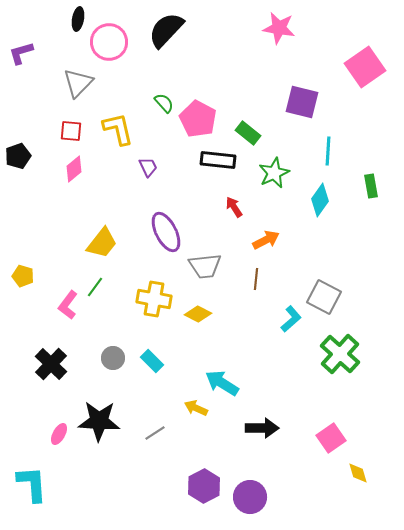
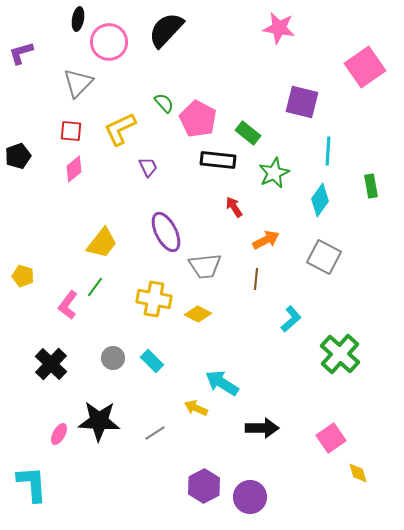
yellow L-shape at (118, 129): moved 2 px right; rotated 102 degrees counterclockwise
gray square at (324, 297): moved 40 px up
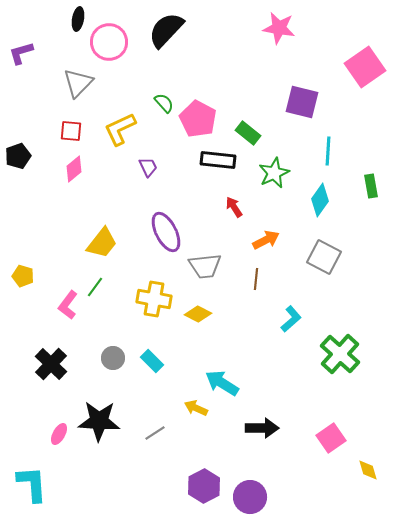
yellow diamond at (358, 473): moved 10 px right, 3 px up
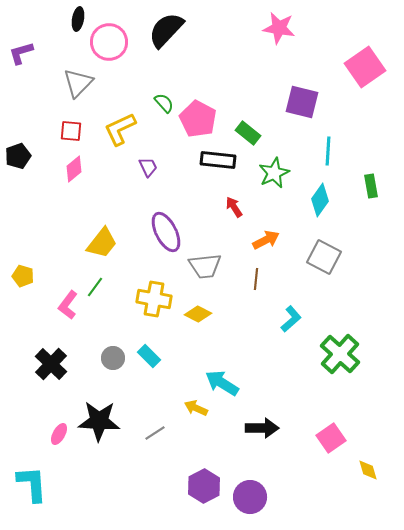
cyan rectangle at (152, 361): moved 3 px left, 5 px up
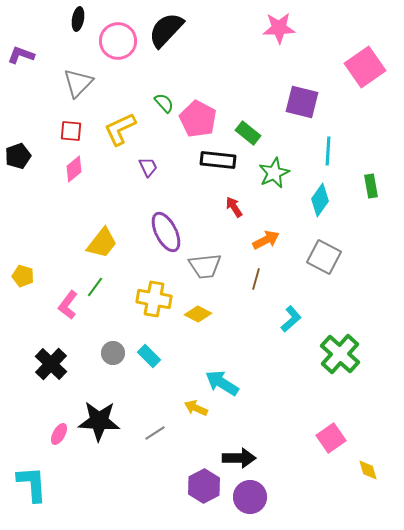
pink star at (279, 28): rotated 12 degrees counterclockwise
pink circle at (109, 42): moved 9 px right, 1 px up
purple L-shape at (21, 53): moved 2 px down; rotated 36 degrees clockwise
brown line at (256, 279): rotated 10 degrees clockwise
gray circle at (113, 358): moved 5 px up
black arrow at (262, 428): moved 23 px left, 30 px down
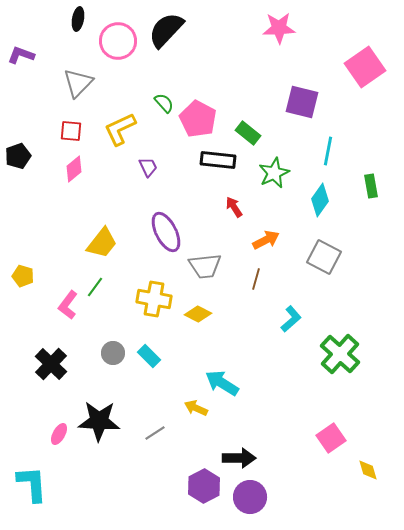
cyan line at (328, 151): rotated 8 degrees clockwise
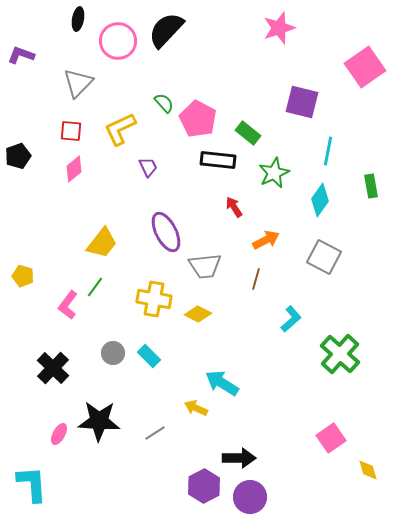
pink star at (279, 28): rotated 16 degrees counterclockwise
black cross at (51, 364): moved 2 px right, 4 px down
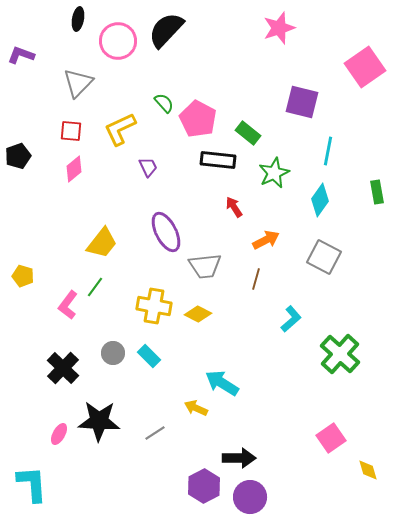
green rectangle at (371, 186): moved 6 px right, 6 px down
yellow cross at (154, 299): moved 7 px down
black cross at (53, 368): moved 10 px right
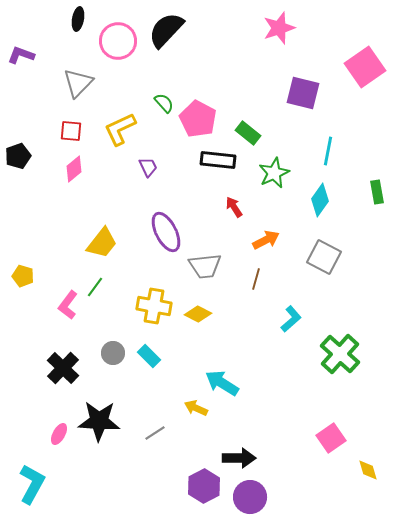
purple square at (302, 102): moved 1 px right, 9 px up
cyan L-shape at (32, 484): rotated 33 degrees clockwise
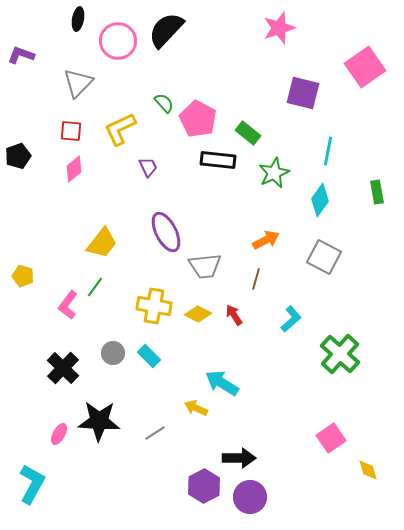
red arrow at (234, 207): moved 108 px down
